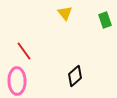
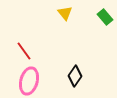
green rectangle: moved 3 px up; rotated 21 degrees counterclockwise
black diamond: rotated 15 degrees counterclockwise
pink ellipse: moved 12 px right; rotated 16 degrees clockwise
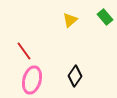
yellow triangle: moved 5 px right, 7 px down; rotated 28 degrees clockwise
pink ellipse: moved 3 px right, 1 px up
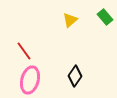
pink ellipse: moved 2 px left
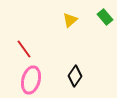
red line: moved 2 px up
pink ellipse: moved 1 px right
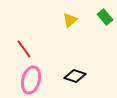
black diamond: rotated 75 degrees clockwise
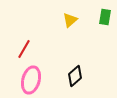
green rectangle: rotated 49 degrees clockwise
red line: rotated 66 degrees clockwise
black diamond: rotated 60 degrees counterclockwise
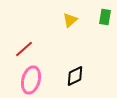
red line: rotated 18 degrees clockwise
black diamond: rotated 15 degrees clockwise
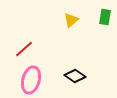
yellow triangle: moved 1 px right
black diamond: rotated 60 degrees clockwise
